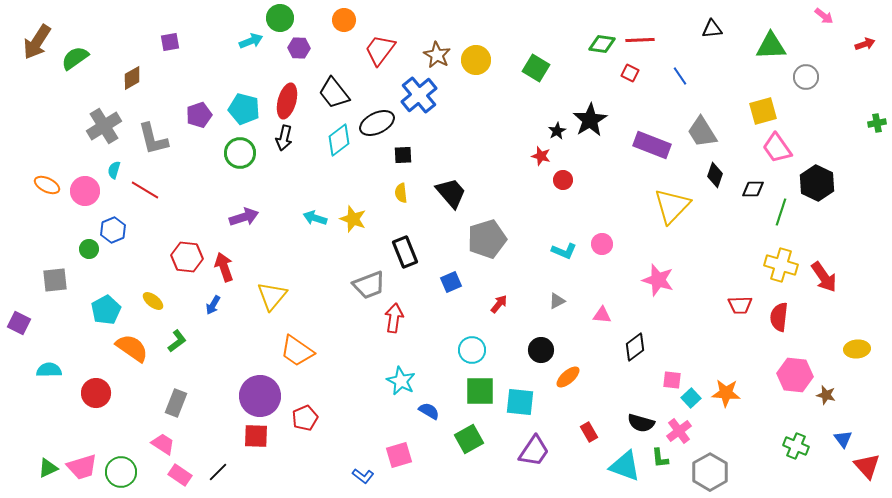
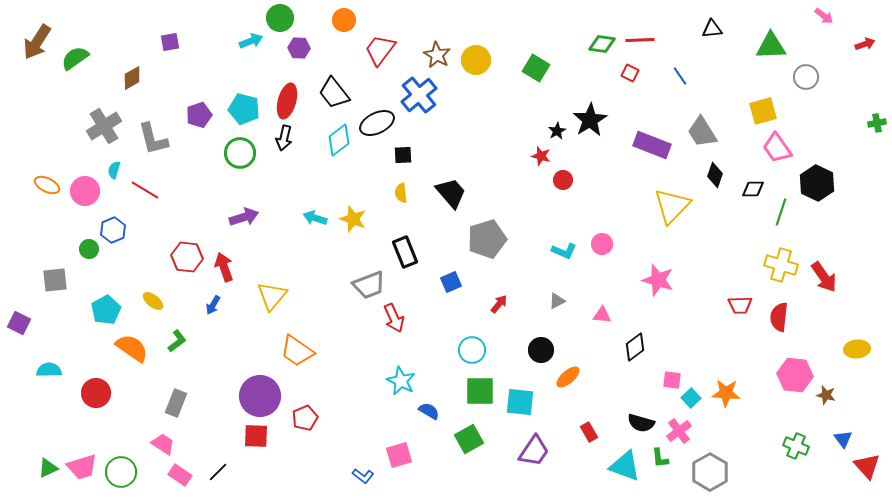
red arrow at (394, 318): rotated 148 degrees clockwise
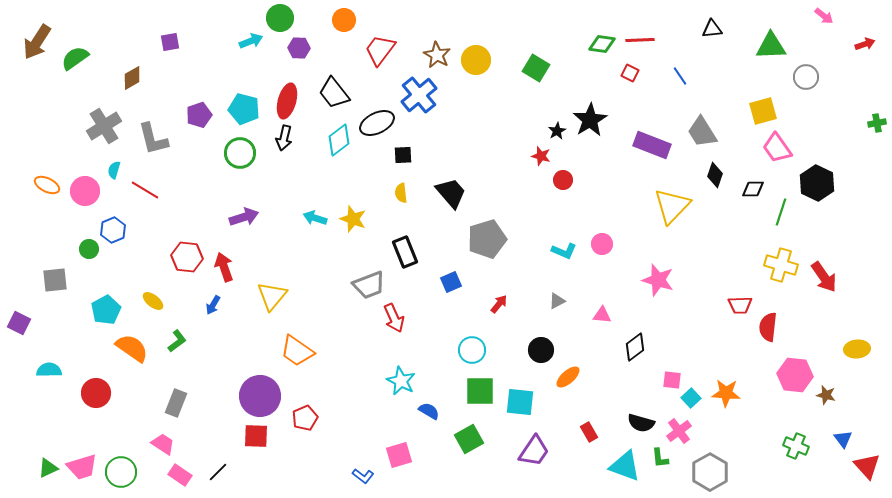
red semicircle at (779, 317): moved 11 px left, 10 px down
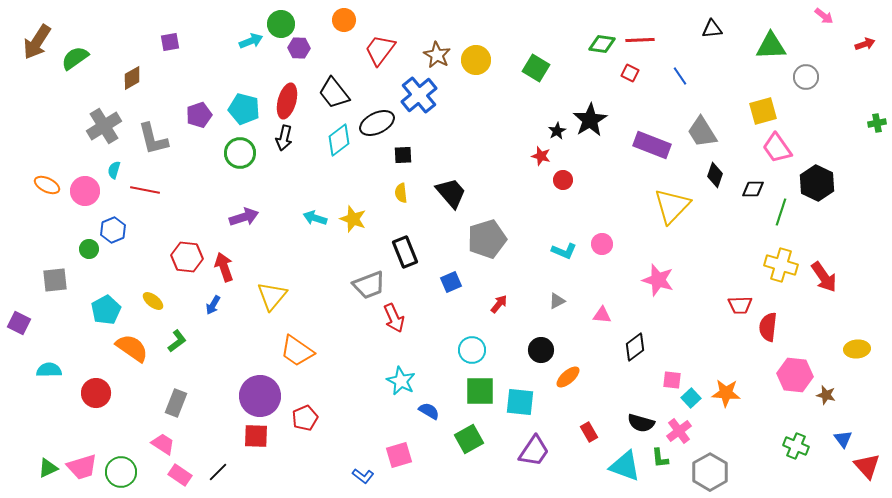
green circle at (280, 18): moved 1 px right, 6 px down
red line at (145, 190): rotated 20 degrees counterclockwise
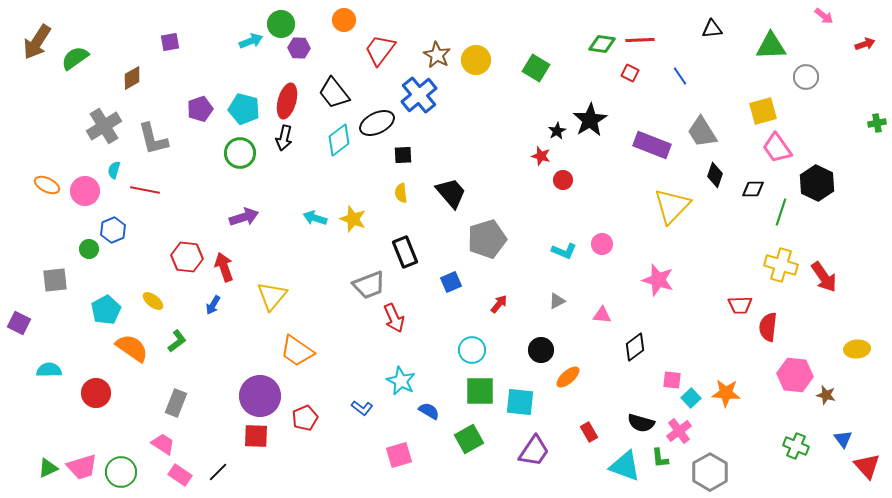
purple pentagon at (199, 115): moved 1 px right, 6 px up
blue L-shape at (363, 476): moved 1 px left, 68 px up
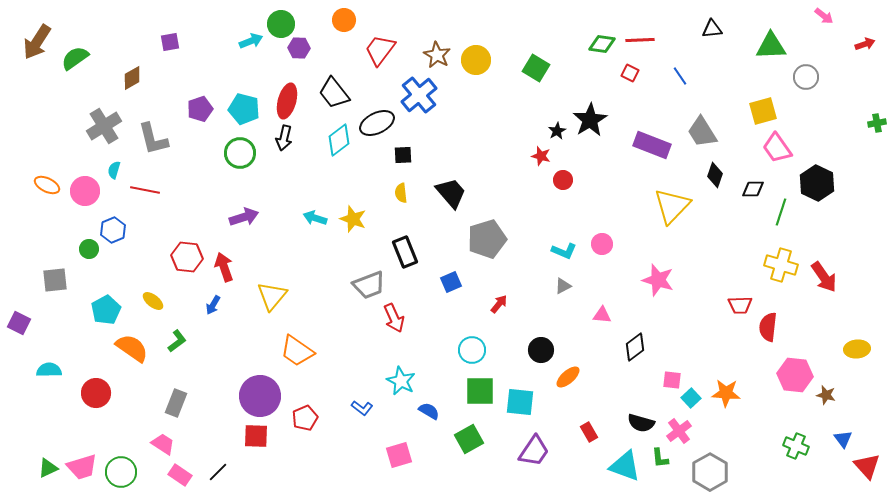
gray triangle at (557, 301): moved 6 px right, 15 px up
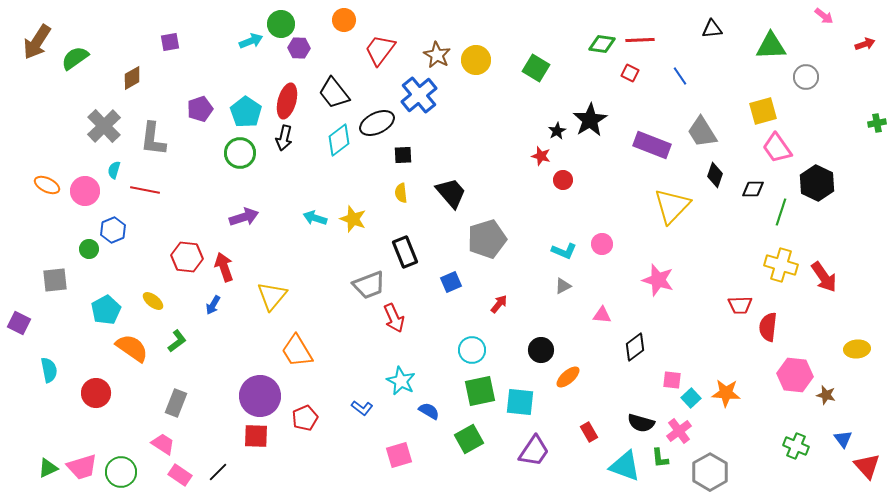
cyan pentagon at (244, 109): moved 2 px right, 3 px down; rotated 20 degrees clockwise
gray cross at (104, 126): rotated 12 degrees counterclockwise
gray L-shape at (153, 139): rotated 21 degrees clockwise
orange trapezoid at (297, 351): rotated 24 degrees clockwise
cyan semicircle at (49, 370): rotated 80 degrees clockwise
green square at (480, 391): rotated 12 degrees counterclockwise
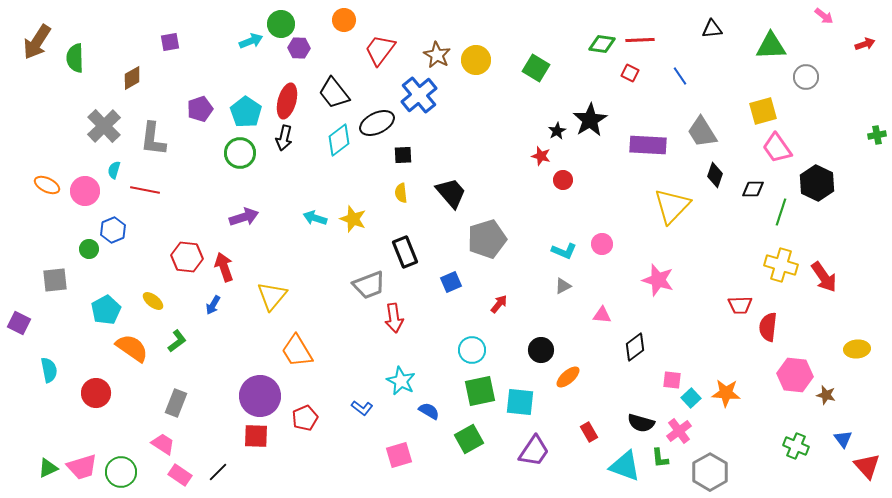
green semicircle at (75, 58): rotated 56 degrees counterclockwise
green cross at (877, 123): moved 12 px down
purple rectangle at (652, 145): moved 4 px left; rotated 18 degrees counterclockwise
red arrow at (394, 318): rotated 16 degrees clockwise
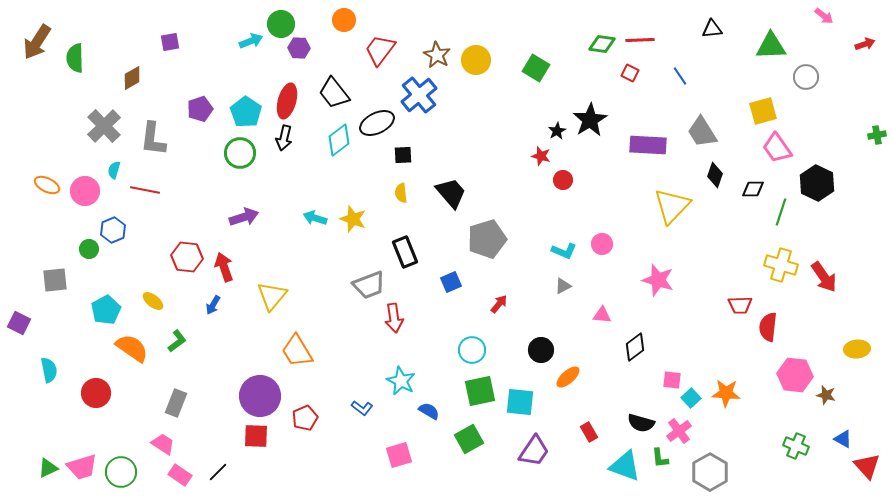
blue triangle at (843, 439): rotated 24 degrees counterclockwise
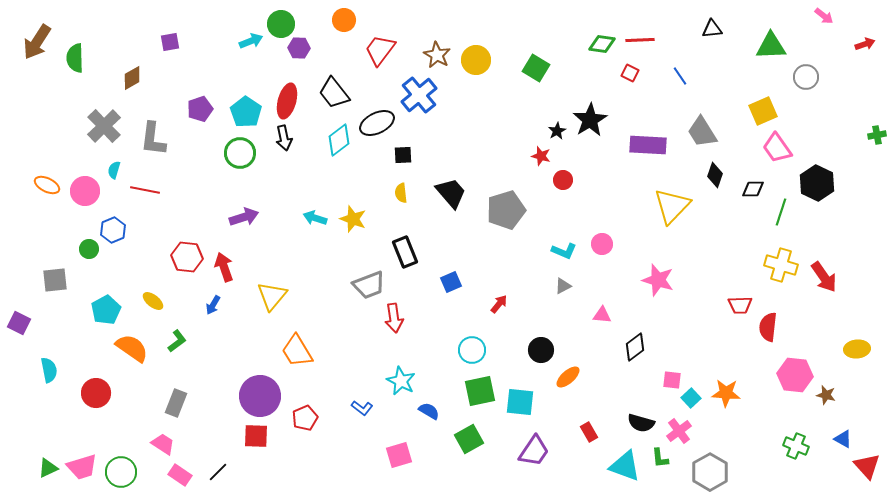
yellow square at (763, 111): rotated 8 degrees counterclockwise
black arrow at (284, 138): rotated 25 degrees counterclockwise
gray pentagon at (487, 239): moved 19 px right, 29 px up
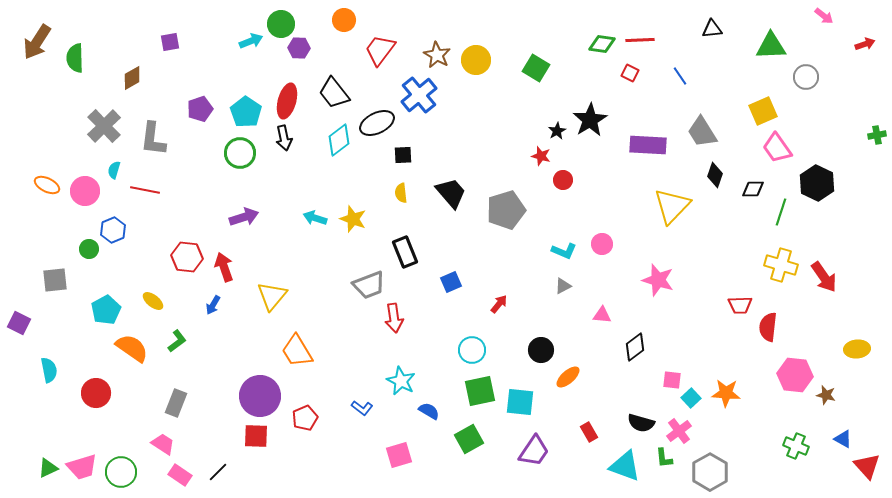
green L-shape at (660, 458): moved 4 px right
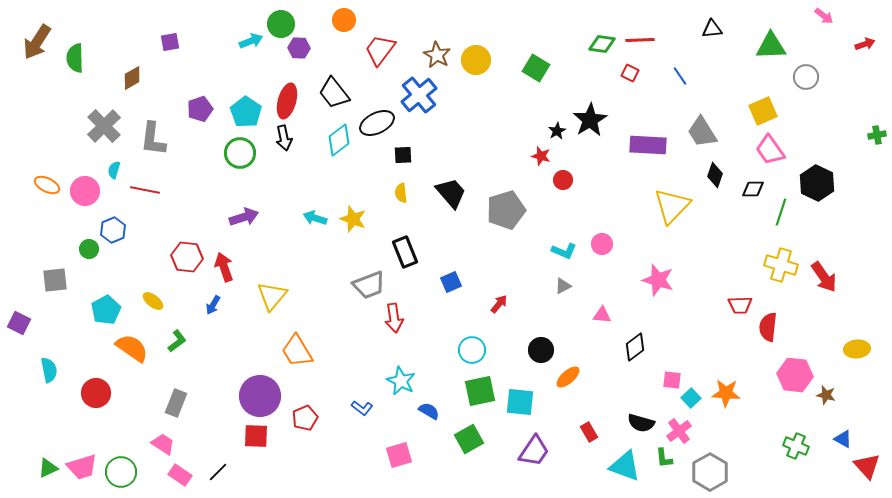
pink trapezoid at (777, 148): moved 7 px left, 2 px down
